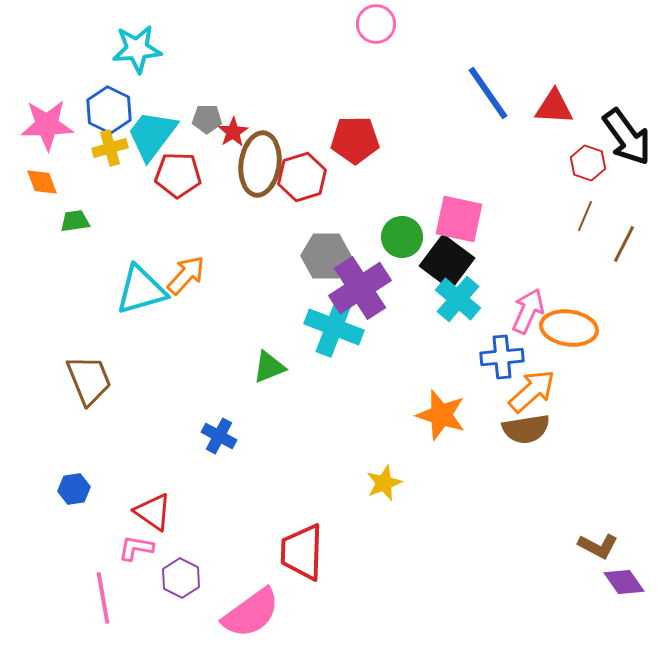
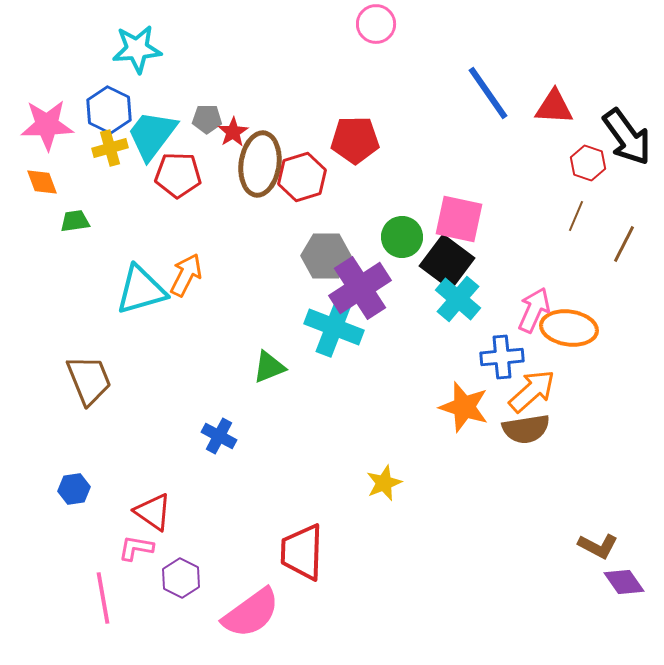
brown line at (585, 216): moved 9 px left
orange arrow at (186, 275): rotated 15 degrees counterclockwise
pink arrow at (528, 311): moved 6 px right, 1 px up
orange star at (441, 415): moved 23 px right, 8 px up
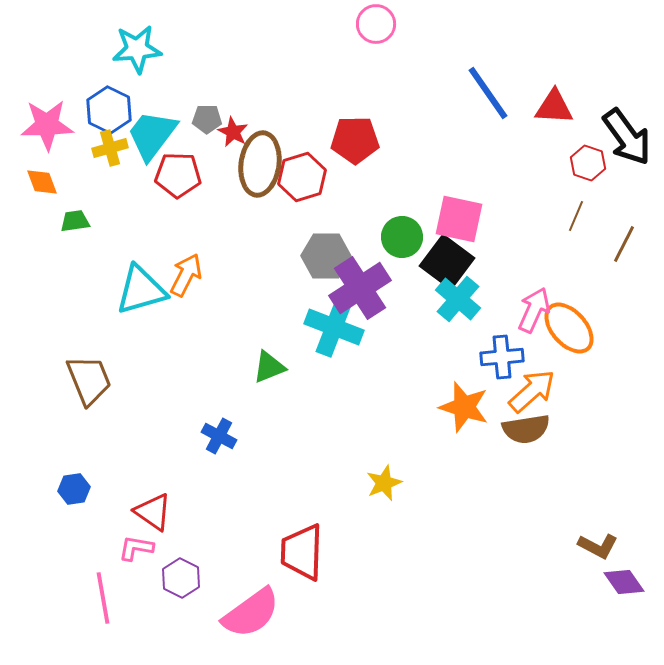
red star at (233, 132): rotated 12 degrees counterclockwise
orange ellipse at (569, 328): rotated 40 degrees clockwise
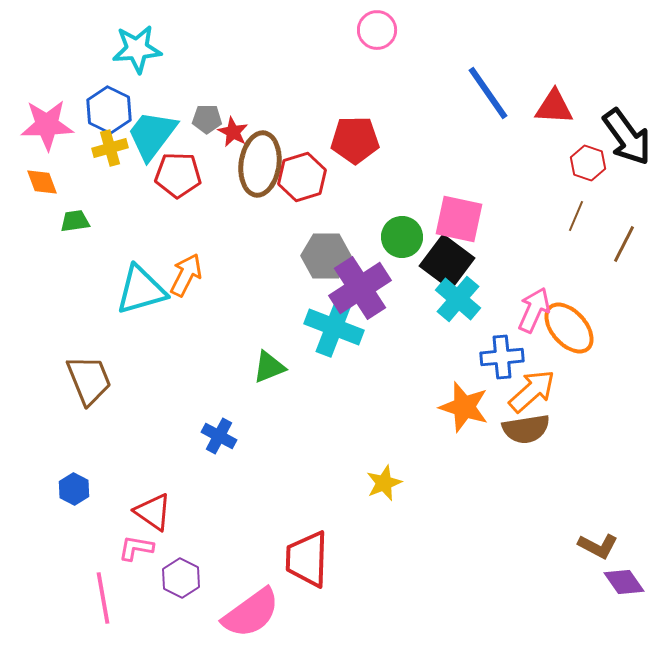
pink circle at (376, 24): moved 1 px right, 6 px down
blue hexagon at (74, 489): rotated 24 degrees counterclockwise
red trapezoid at (302, 552): moved 5 px right, 7 px down
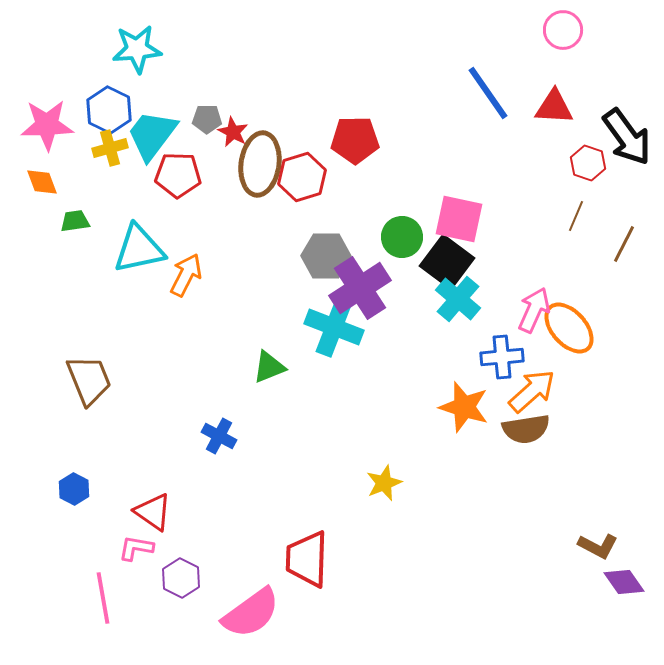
pink circle at (377, 30): moved 186 px right
cyan triangle at (141, 290): moved 2 px left, 41 px up; rotated 4 degrees clockwise
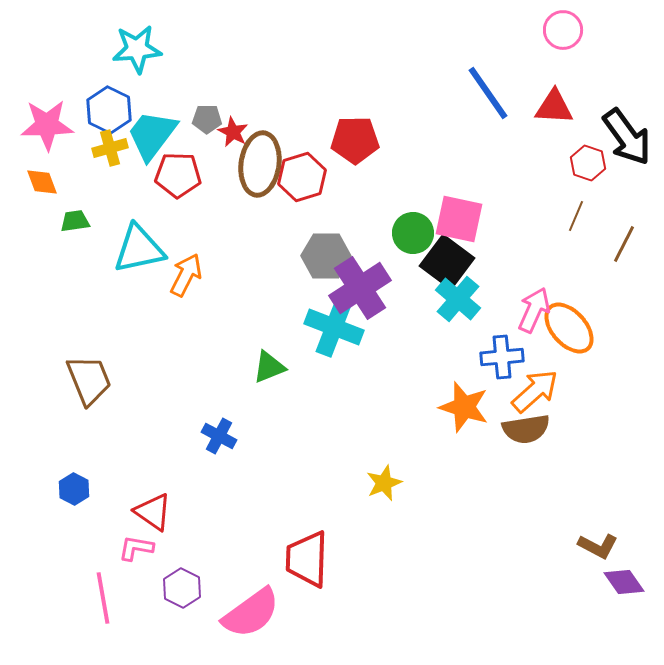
green circle at (402, 237): moved 11 px right, 4 px up
orange arrow at (532, 391): moved 3 px right
purple hexagon at (181, 578): moved 1 px right, 10 px down
